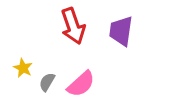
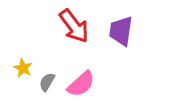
red arrow: moved 1 px right; rotated 18 degrees counterclockwise
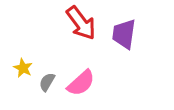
red arrow: moved 7 px right, 3 px up
purple trapezoid: moved 3 px right, 3 px down
pink semicircle: moved 1 px up
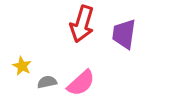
red arrow: moved 1 px right, 1 px down; rotated 54 degrees clockwise
yellow star: moved 1 px left, 2 px up
gray semicircle: rotated 48 degrees clockwise
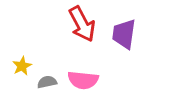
red arrow: rotated 45 degrees counterclockwise
yellow star: rotated 18 degrees clockwise
pink semicircle: moved 2 px right, 3 px up; rotated 48 degrees clockwise
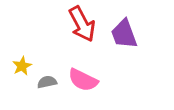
purple trapezoid: rotated 28 degrees counterclockwise
pink semicircle: rotated 20 degrees clockwise
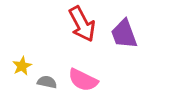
gray semicircle: rotated 24 degrees clockwise
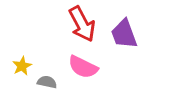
pink semicircle: moved 13 px up
